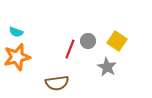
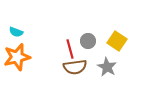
red line: rotated 36 degrees counterclockwise
brown semicircle: moved 18 px right, 16 px up
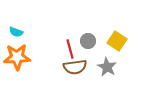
orange star: rotated 12 degrees clockwise
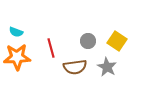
red line: moved 19 px left, 1 px up
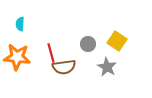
cyan semicircle: moved 4 px right, 8 px up; rotated 72 degrees clockwise
gray circle: moved 3 px down
red line: moved 5 px down
orange star: rotated 8 degrees clockwise
brown semicircle: moved 11 px left
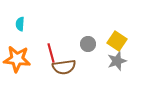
orange star: moved 2 px down
gray star: moved 10 px right, 6 px up; rotated 24 degrees clockwise
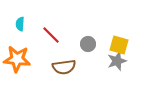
yellow square: moved 2 px right, 4 px down; rotated 18 degrees counterclockwise
red line: moved 18 px up; rotated 30 degrees counterclockwise
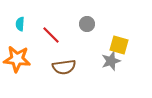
gray circle: moved 1 px left, 20 px up
gray star: moved 6 px left
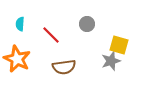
orange star: rotated 20 degrees clockwise
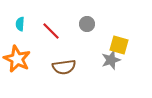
red line: moved 4 px up
gray star: moved 1 px up
